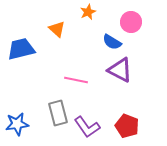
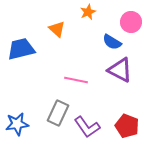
gray rectangle: rotated 40 degrees clockwise
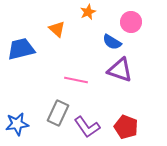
purple triangle: rotated 8 degrees counterclockwise
red pentagon: moved 1 px left, 1 px down
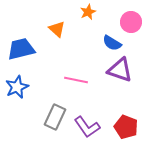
blue semicircle: moved 1 px down
gray rectangle: moved 3 px left, 4 px down
blue star: moved 37 px up; rotated 15 degrees counterclockwise
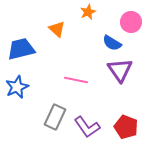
purple triangle: rotated 36 degrees clockwise
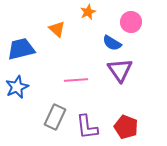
pink line: rotated 15 degrees counterclockwise
purple L-shape: rotated 28 degrees clockwise
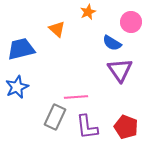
pink line: moved 17 px down
